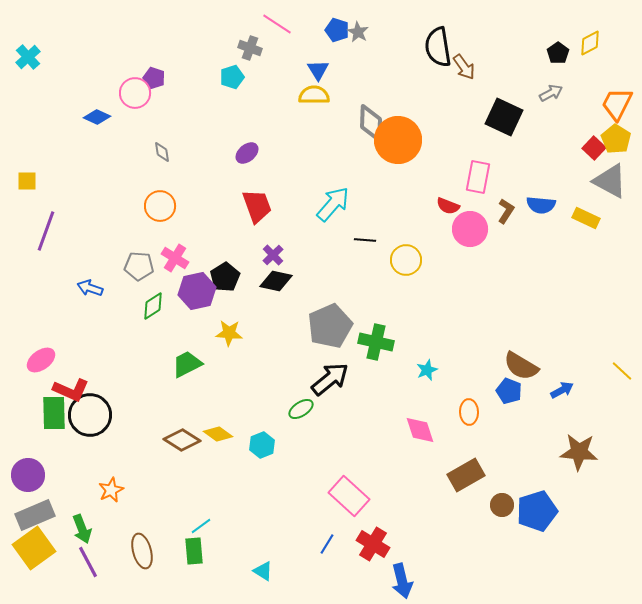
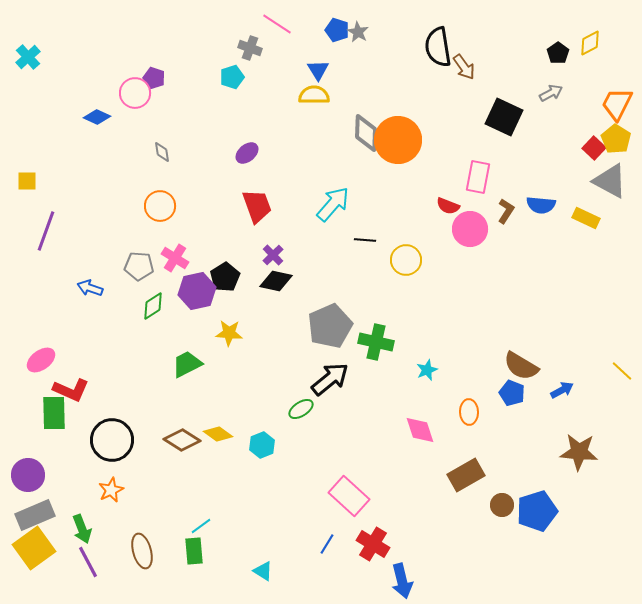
gray diamond at (371, 123): moved 5 px left, 10 px down
blue pentagon at (509, 391): moved 3 px right, 2 px down
black circle at (90, 415): moved 22 px right, 25 px down
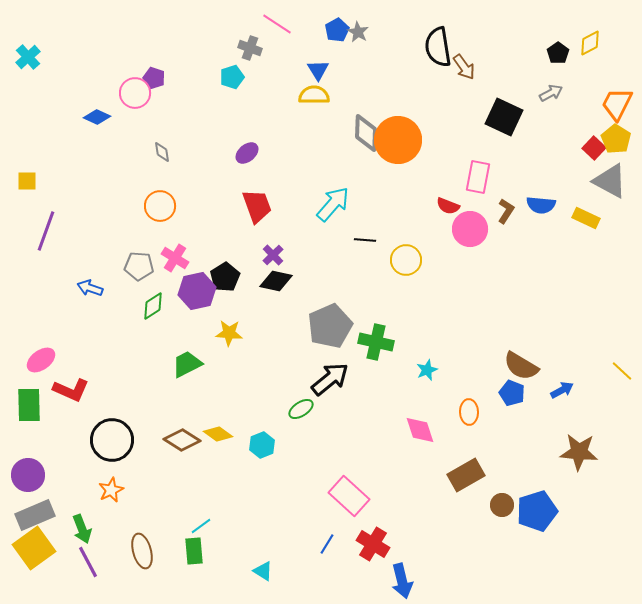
blue pentagon at (337, 30): rotated 25 degrees clockwise
green rectangle at (54, 413): moved 25 px left, 8 px up
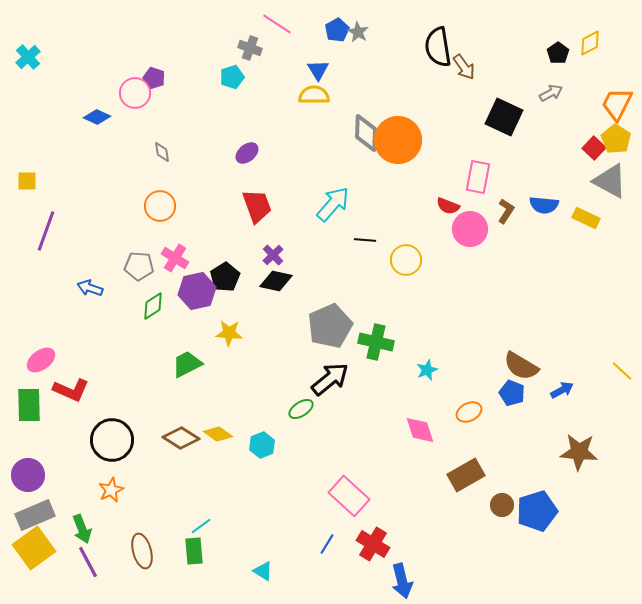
blue semicircle at (541, 205): moved 3 px right
orange ellipse at (469, 412): rotated 65 degrees clockwise
brown diamond at (182, 440): moved 1 px left, 2 px up
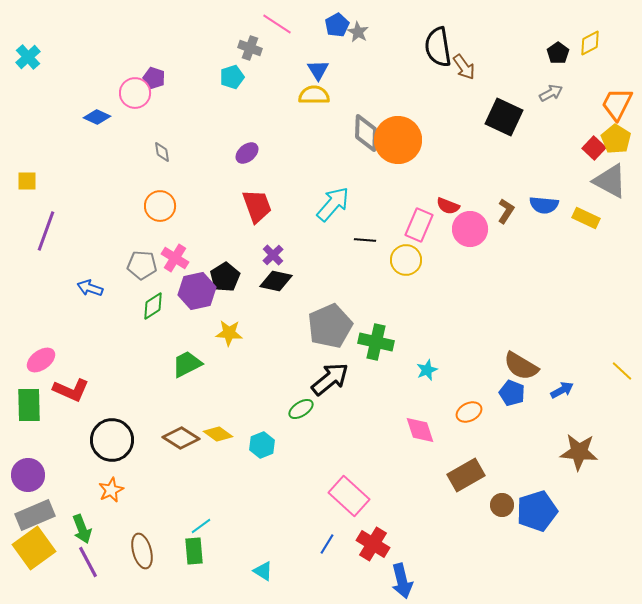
blue pentagon at (337, 30): moved 5 px up
pink rectangle at (478, 177): moved 59 px left, 48 px down; rotated 12 degrees clockwise
gray pentagon at (139, 266): moved 3 px right, 1 px up
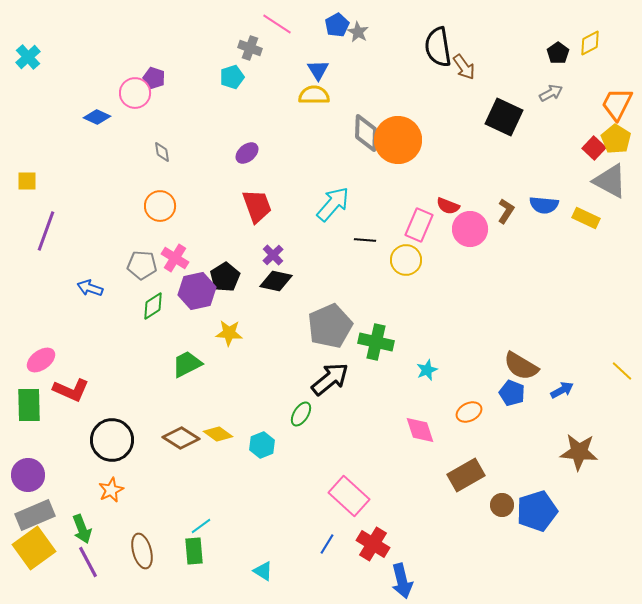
green ellipse at (301, 409): moved 5 px down; rotated 25 degrees counterclockwise
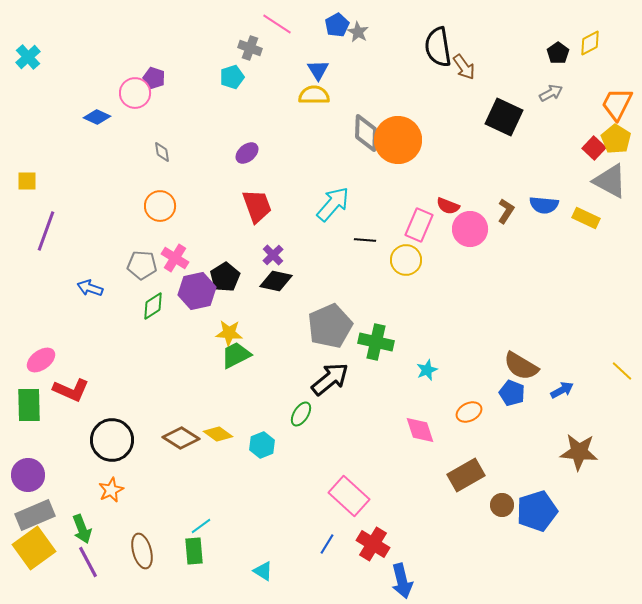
green trapezoid at (187, 364): moved 49 px right, 9 px up
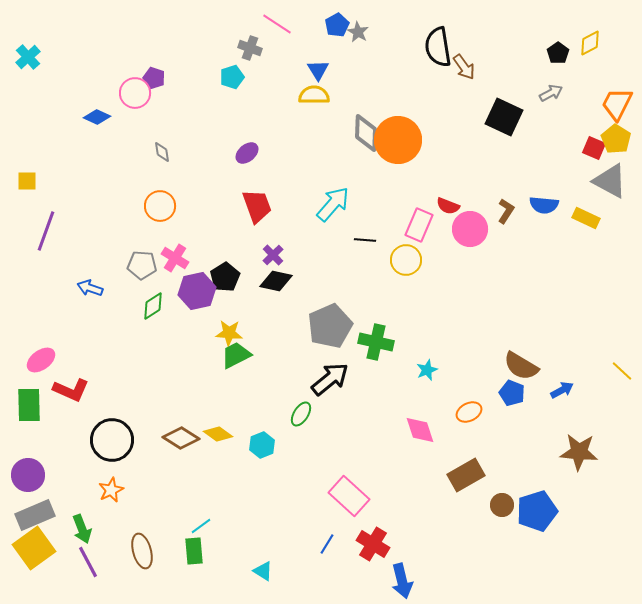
red square at (594, 148): rotated 20 degrees counterclockwise
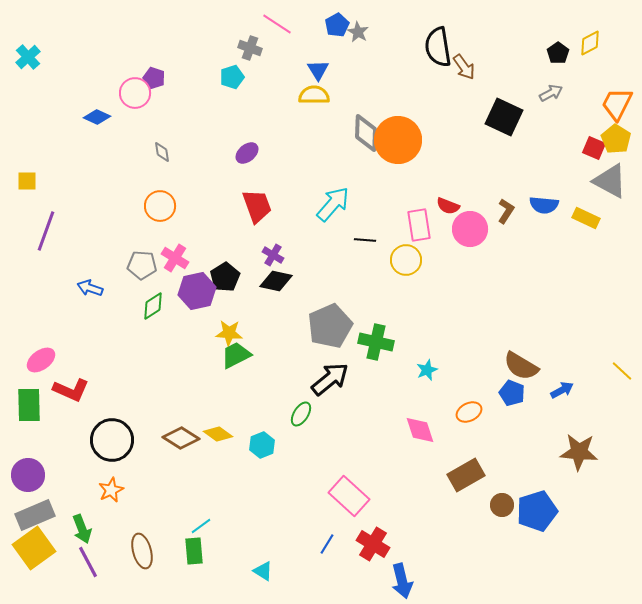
pink rectangle at (419, 225): rotated 32 degrees counterclockwise
purple cross at (273, 255): rotated 15 degrees counterclockwise
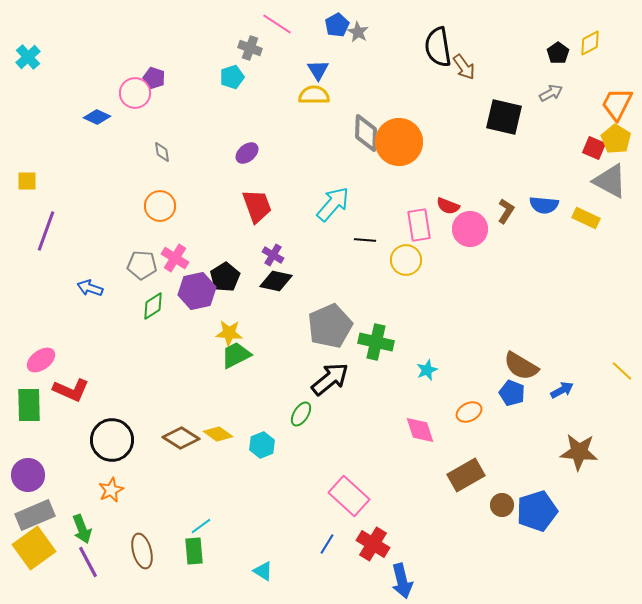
black square at (504, 117): rotated 12 degrees counterclockwise
orange circle at (398, 140): moved 1 px right, 2 px down
